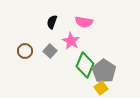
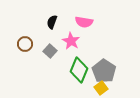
brown circle: moved 7 px up
green diamond: moved 6 px left, 5 px down
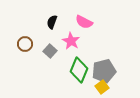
pink semicircle: rotated 18 degrees clockwise
gray pentagon: rotated 25 degrees clockwise
yellow square: moved 1 px right, 1 px up
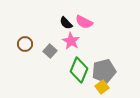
black semicircle: moved 14 px right, 1 px down; rotated 64 degrees counterclockwise
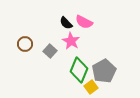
gray pentagon: rotated 15 degrees counterclockwise
yellow square: moved 11 px left
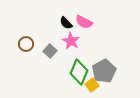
brown circle: moved 1 px right
green diamond: moved 2 px down
yellow square: moved 1 px right, 2 px up
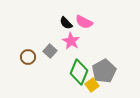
brown circle: moved 2 px right, 13 px down
